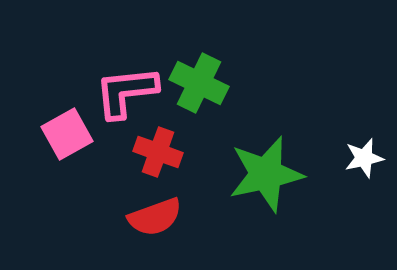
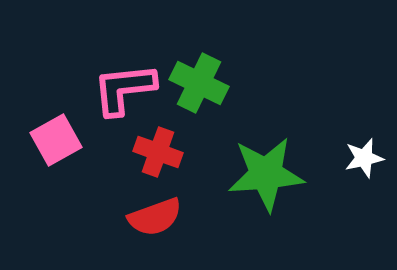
pink L-shape: moved 2 px left, 3 px up
pink square: moved 11 px left, 6 px down
green star: rotated 8 degrees clockwise
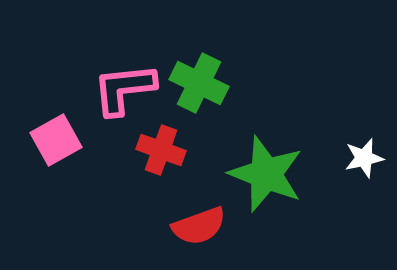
red cross: moved 3 px right, 2 px up
green star: rotated 26 degrees clockwise
red semicircle: moved 44 px right, 9 px down
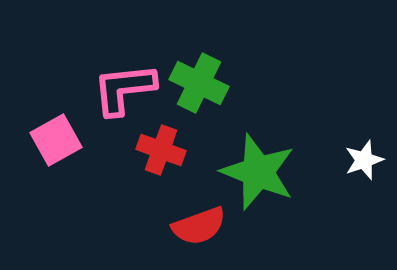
white star: moved 2 px down; rotated 6 degrees counterclockwise
green star: moved 8 px left, 2 px up
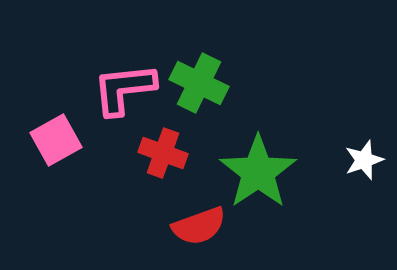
red cross: moved 2 px right, 3 px down
green star: rotated 16 degrees clockwise
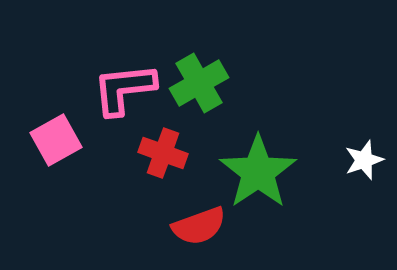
green cross: rotated 34 degrees clockwise
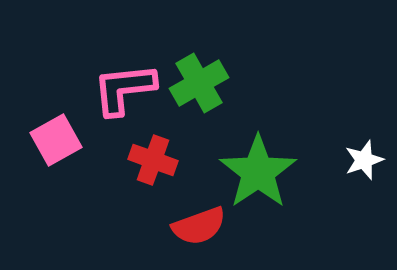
red cross: moved 10 px left, 7 px down
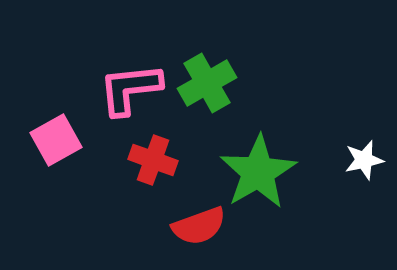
green cross: moved 8 px right
pink L-shape: moved 6 px right
white star: rotated 6 degrees clockwise
green star: rotated 4 degrees clockwise
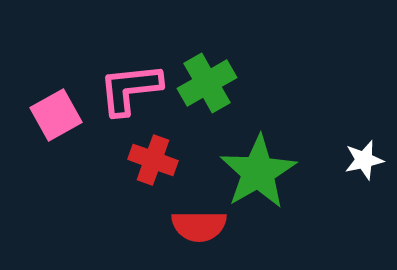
pink square: moved 25 px up
red semicircle: rotated 20 degrees clockwise
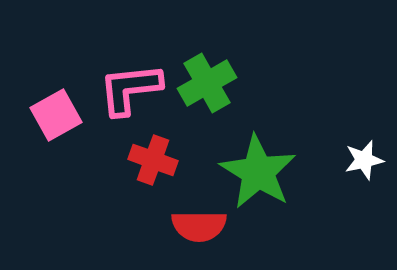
green star: rotated 10 degrees counterclockwise
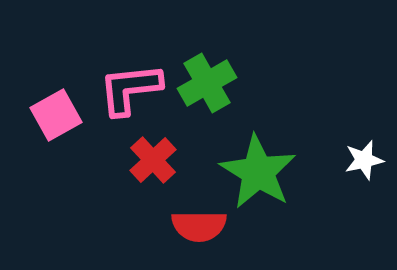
red cross: rotated 27 degrees clockwise
